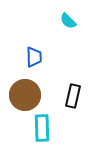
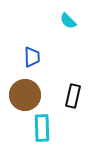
blue trapezoid: moved 2 px left
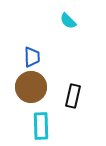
brown circle: moved 6 px right, 8 px up
cyan rectangle: moved 1 px left, 2 px up
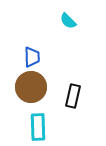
cyan rectangle: moved 3 px left, 1 px down
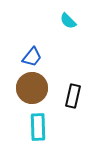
blue trapezoid: rotated 40 degrees clockwise
brown circle: moved 1 px right, 1 px down
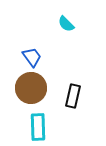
cyan semicircle: moved 2 px left, 3 px down
blue trapezoid: rotated 75 degrees counterclockwise
brown circle: moved 1 px left
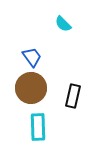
cyan semicircle: moved 3 px left
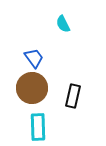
cyan semicircle: rotated 18 degrees clockwise
blue trapezoid: moved 2 px right, 1 px down
brown circle: moved 1 px right
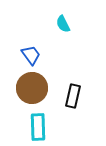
blue trapezoid: moved 3 px left, 3 px up
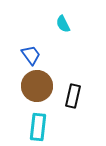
brown circle: moved 5 px right, 2 px up
cyan rectangle: rotated 8 degrees clockwise
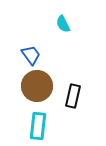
cyan rectangle: moved 1 px up
